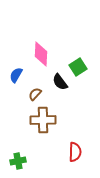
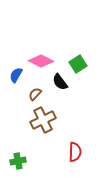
pink diamond: moved 7 px down; rotated 65 degrees counterclockwise
green square: moved 3 px up
brown cross: rotated 25 degrees counterclockwise
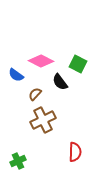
green square: rotated 30 degrees counterclockwise
blue semicircle: rotated 84 degrees counterclockwise
green cross: rotated 14 degrees counterclockwise
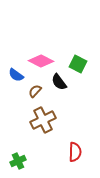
black semicircle: moved 1 px left
brown semicircle: moved 3 px up
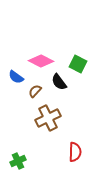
blue semicircle: moved 2 px down
brown cross: moved 5 px right, 2 px up
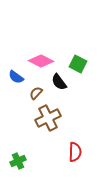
brown semicircle: moved 1 px right, 2 px down
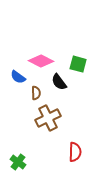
green square: rotated 12 degrees counterclockwise
blue semicircle: moved 2 px right
brown semicircle: rotated 136 degrees clockwise
green cross: moved 1 px down; rotated 28 degrees counterclockwise
